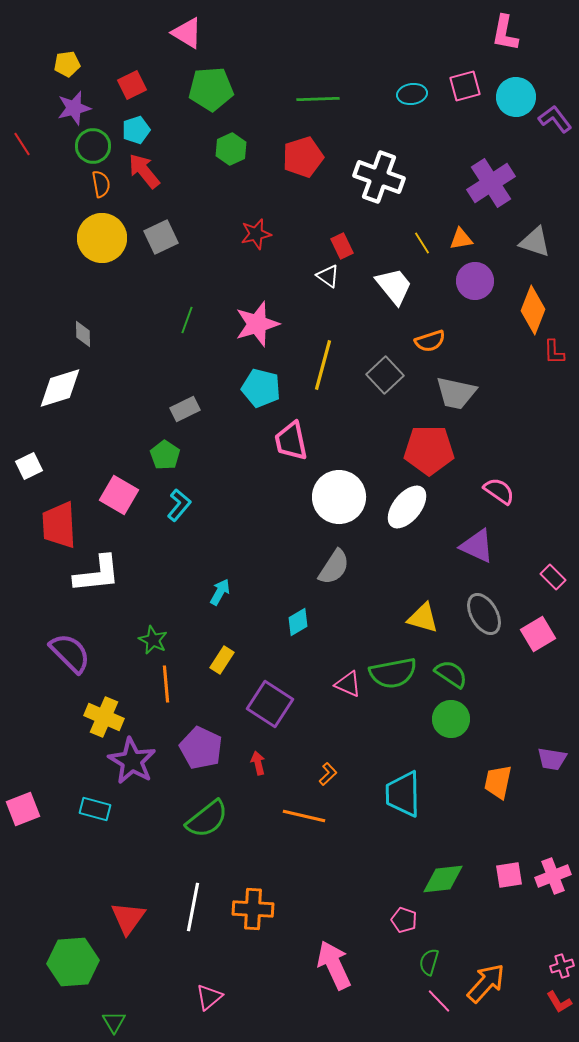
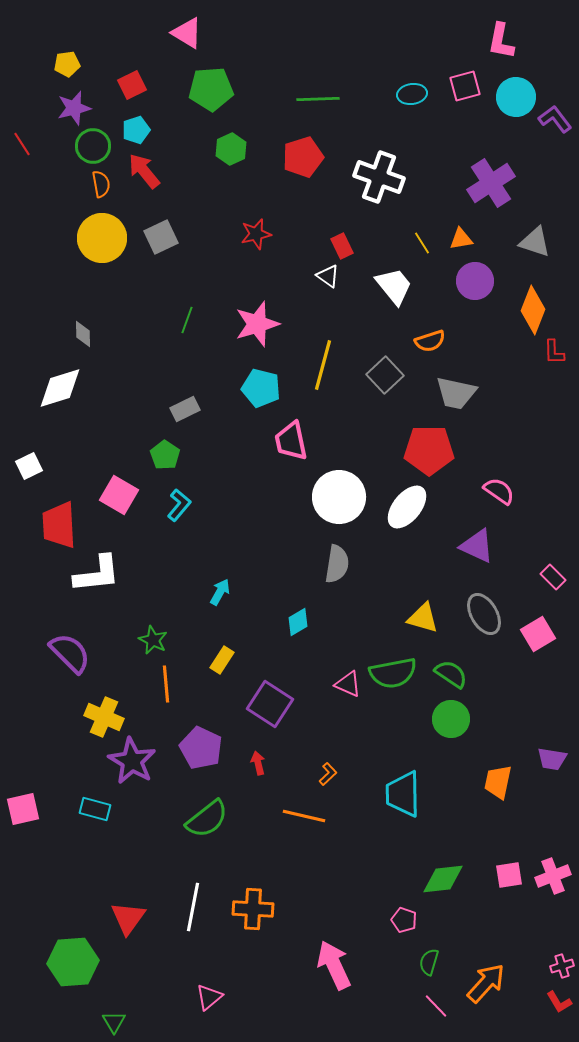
pink L-shape at (505, 33): moved 4 px left, 8 px down
gray semicircle at (334, 567): moved 3 px right, 3 px up; rotated 24 degrees counterclockwise
pink square at (23, 809): rotated 8 degrees clockwise
pink line at (439, 1001): moved 3 px left, 5 px down
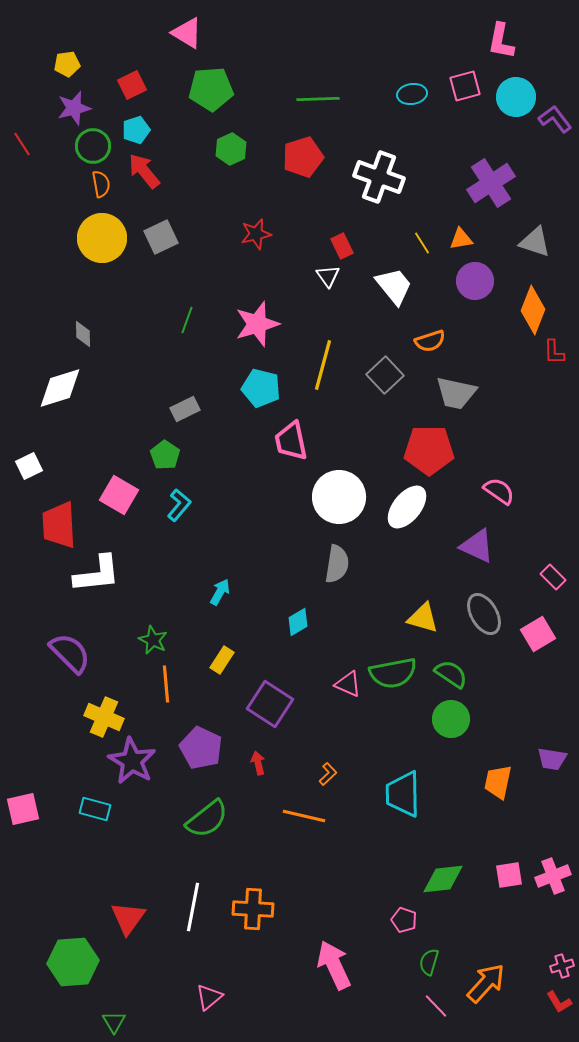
white triangle at (328, 276): rotated 20 degrees clockwise
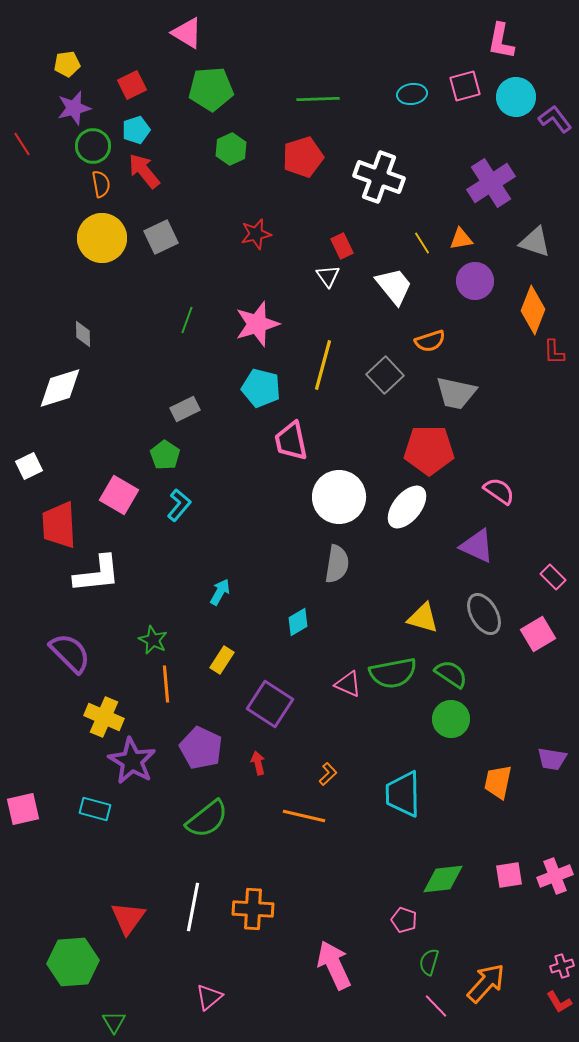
pink cross at (553, 876): moved 2 px right
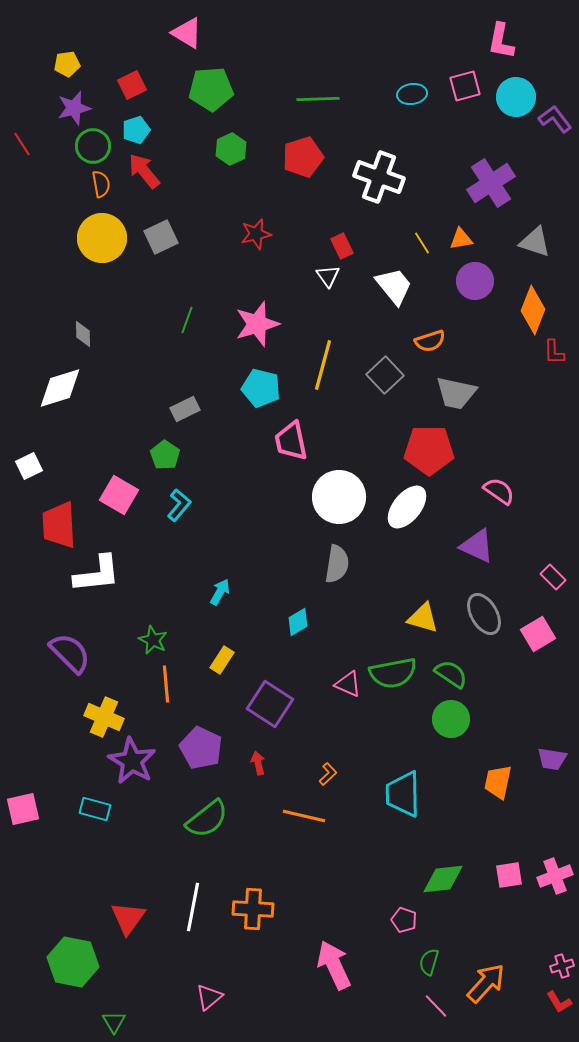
green hexagon at (73, 962): rotated 15 degrees clockwise
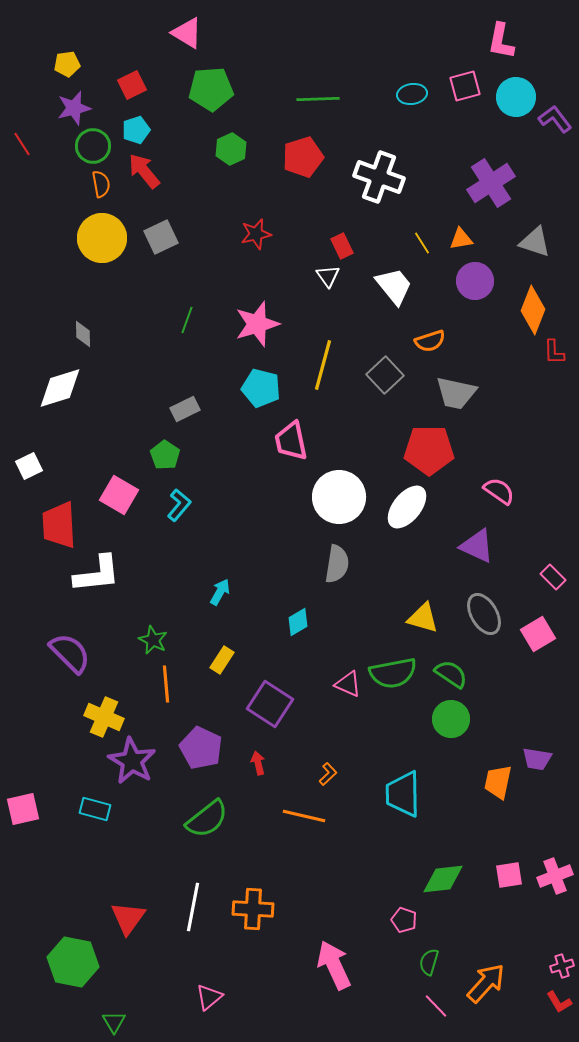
purple trapezoid at (552, 759): moved 15 px left
